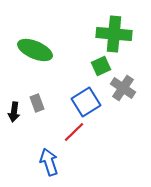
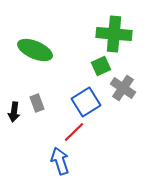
blue arrow: moved 11 px right, 1 px up
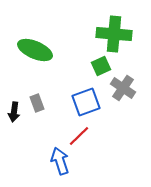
blue square: rotated 12 degrees clockwise
red line: moved 5 px right, 4 px down
